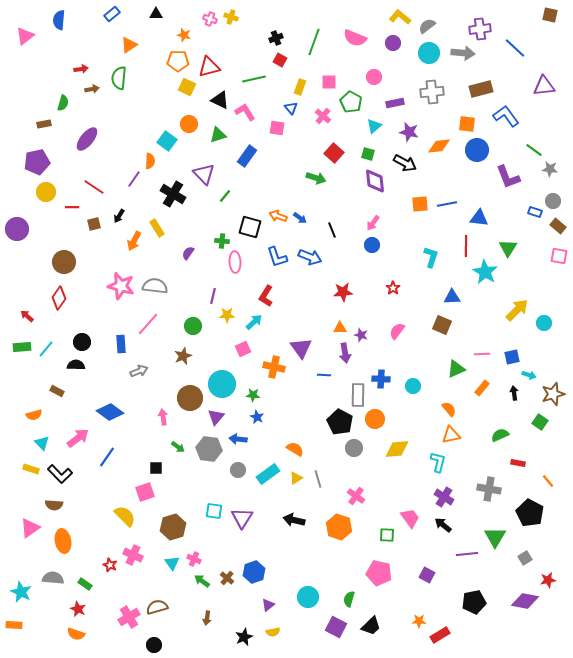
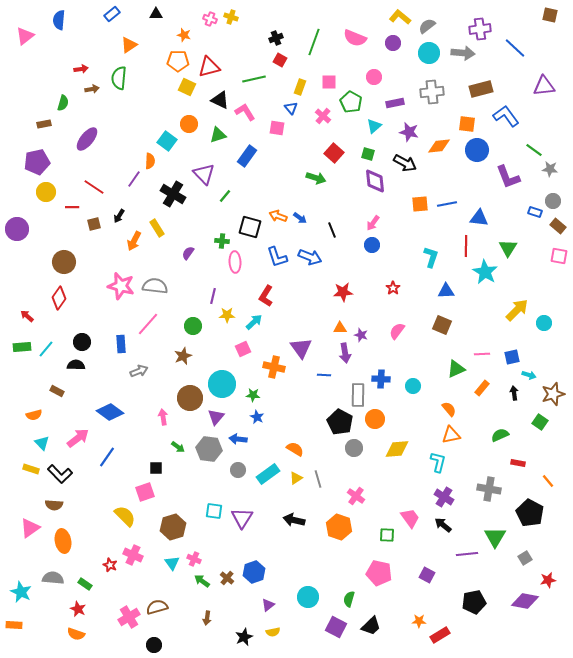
blue triangle at (452, 297): moved 6 px left, 6 px up
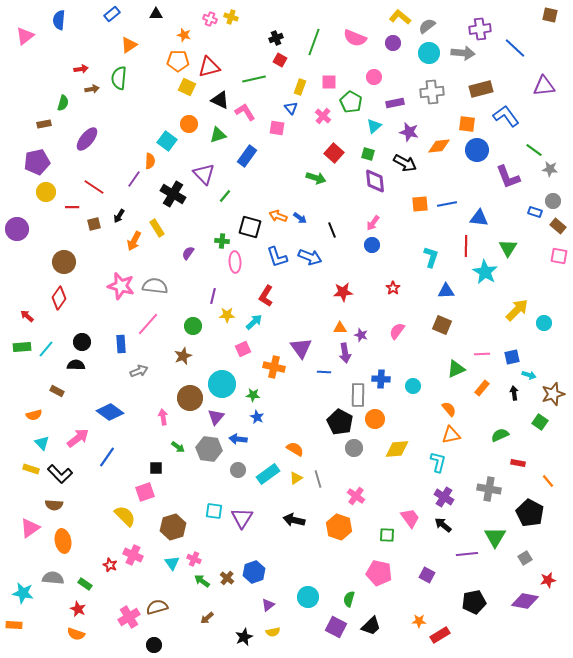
blue line at (324, 375): moved 3 px up
cyan star at (21, 592): moved 2 px right, 1 px down; rotated 15 degrees counterclockwise
brown arrow at (207, 618): rotated 40 degrees clockwise
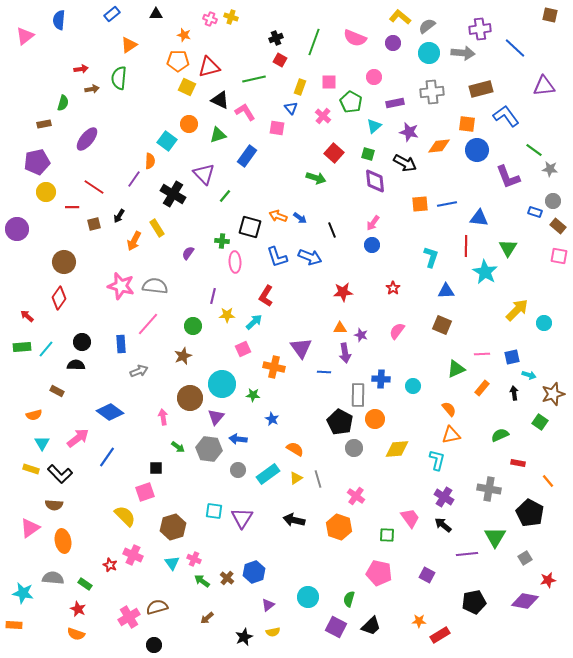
blue star at (257, 417): moved 15 px right, 2 px down
cyan triangle at (42, 443): rotated 14 degrees clockwise
cyan L-shape at (438, 462): moved 1 px left, 2 px up
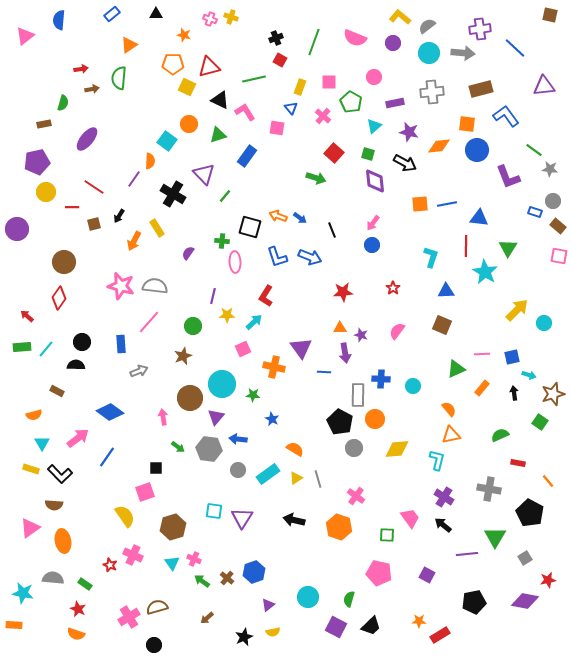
orange pentagon at (178, 61): moved 5 px left, 3 px down
pink line at (148, 324): moved 1 px right, 2 px up
yellow semicircle at (125, 516): rotated 10 degrees clockwise
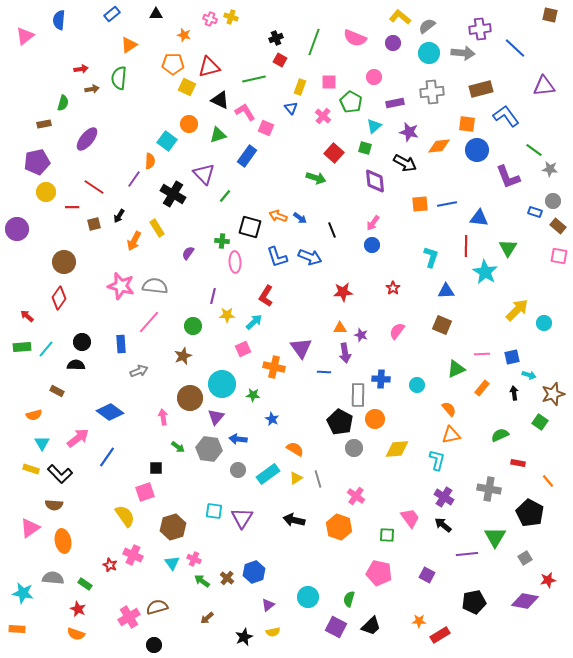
pink square at (277, 128): moved 11 px left; rotated 14 degrees clockwise
green square at (368, 154): moved 3 px left, 6 px up
cyan circle at (413, 386): moved 4 px right, 1 px up
orange rectangle at (14, 625): moved 3 px right, 4 px down
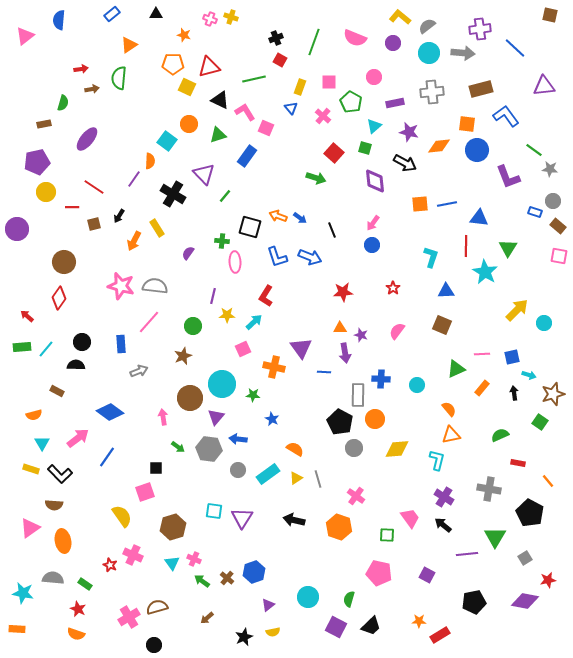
yellow semicircle at (125, 516): moved 3 px left
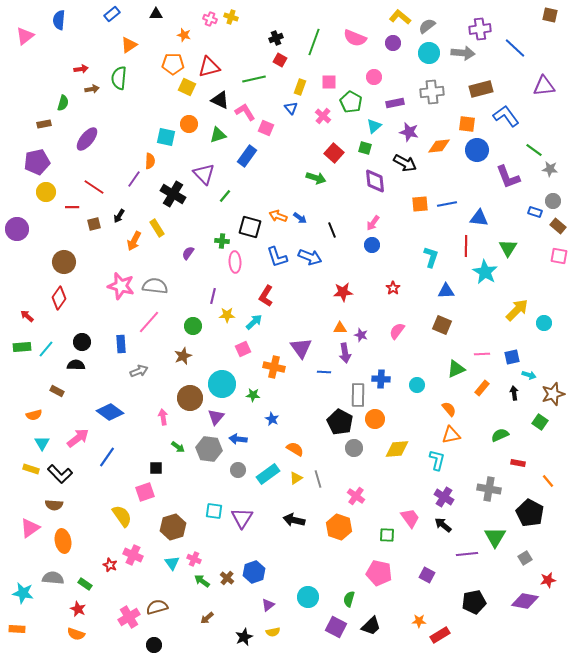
cyan square at (167, 141): moved 1 px left, 4 px up; rotated 24 degrees counterclockwise
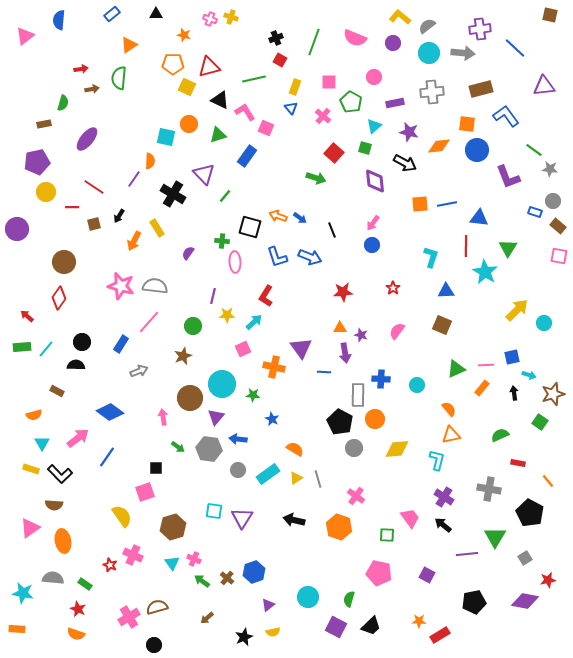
yellow rectangle at (300, 87): moved 5 px left
blue rectangle at (121, 344): rotated 36 degrees clockwise
pink line at (482, 354): moved 4 px right, 11 px down
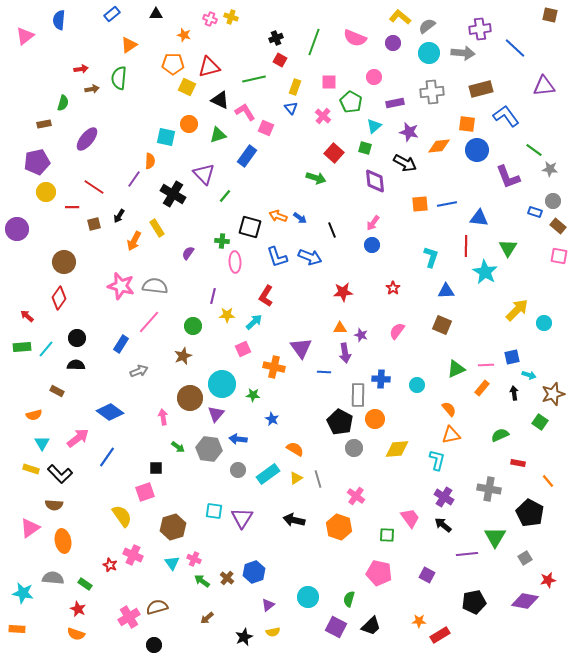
black circle at (82, 342): moved 5 px left, 4 px up
purple triangle at (216, 417): moved 3 px up
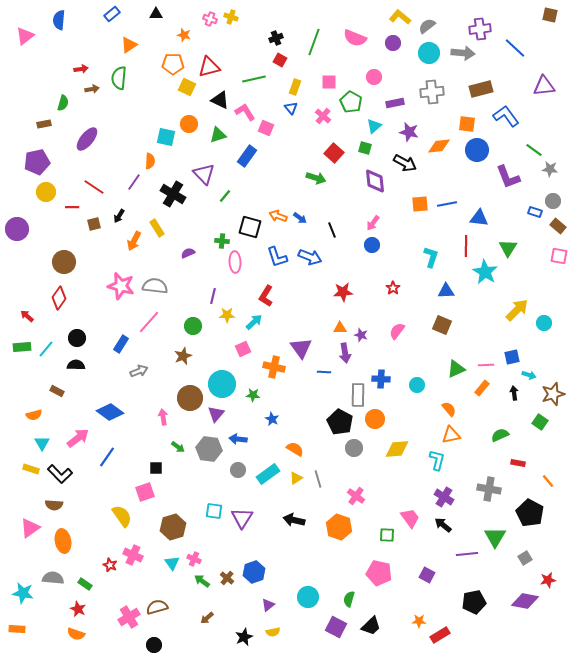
purple line at (134, 179): moved 3 px down
purple semicircle at (188, 253): rotated 32 degrees clockwise
